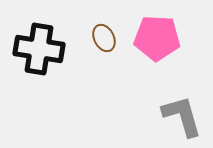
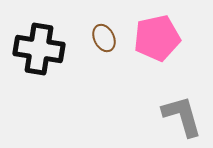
pink pentagon: rotated 15 degrees counterclockwise
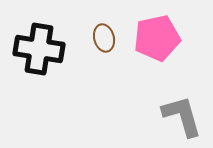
brown ellipse: rotated 12 degrees clockwise
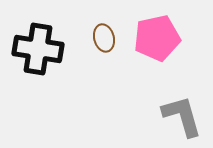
black cross: moved 1 px left
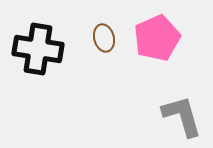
pink pentagon: rotated 12 degrees counterclockwise
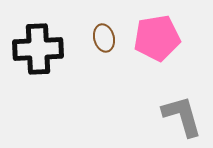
pink pentagon: rotated 15 degrees clockwise
black cross: rotated 12 degrees counterclockwise
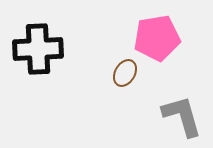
brown ellipse: moved 21 px right, 35 px down; rotated 44 degrees clockwise
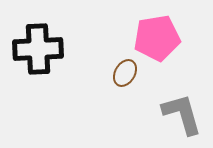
gray L-shape: moved 2 px up
